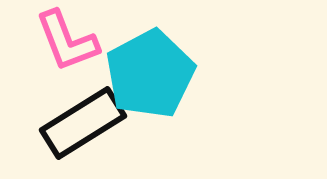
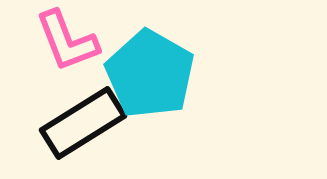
cyan pentagon: rotated 14 degrees counterclockwise
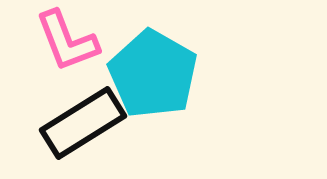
cyan pentagon: moved 3 px right
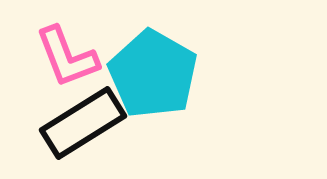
pink L-shape: moved 16 px down
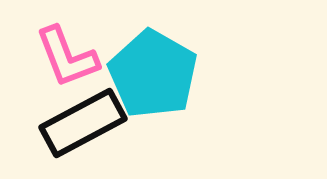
black rectangle: rotated 4 degrees clockwise
